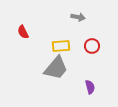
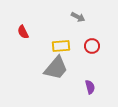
gray arrow: rotated 16 degrees clockwise
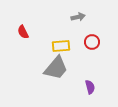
gray arrow: rotated 40 degrees counterclockwise
red circle: moved 4 px up
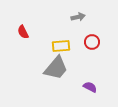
purple semicircle: rotated 48 degrees counterclockwise
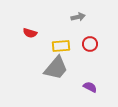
red semicircle: moved 7 px right, 1 px down; rotated 48 degrees counterclockwise
red circle: moved 2 px left, 2 px down
